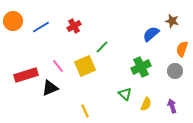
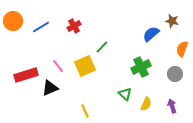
gray circle: moved 3 px down
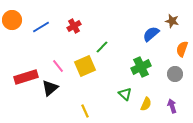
orange circle: moved 1 px left, 1 px up
red rectangle: moved 2 px down
black triangle: rotated 18 degrees counterclockwise
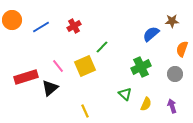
brown star: rotated 16 degrees counterclockwise
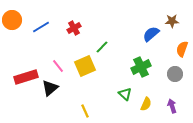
red cross: moved 2 px down
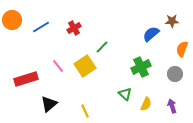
yellow square: rotated 10 degrees counterclockwise
red rectangle: moved 2 px down
black triangle: moved 1 px left, 16 px down
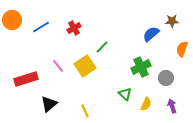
gray circle: moved 9 px left, 4 px down
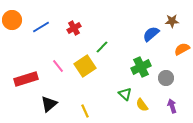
orange semicircle: rotated 42 degrees clockwise
yellow semicircle: moved 4 px left, 1 px down; rotated 120 degrees clockwise
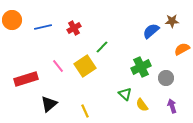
blue line: moved 2 px right; rotated 18 degrees clockwise
blue semicircle: moved 3 px up
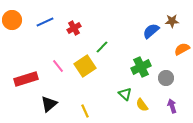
blue line: moved 2 px right, 5 px up; rotated 12 degrees counterclockwise
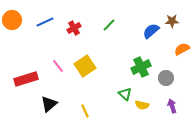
green line: moved 7 px right, 22 px up
yellow semicircle: rotated 40 degrees counterclockwise
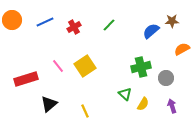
red cross: moved 1 px up
green cross: rotated 12 degrees clockwise
yellow semicircle: moved 1 px right, 1 px up; rotated 72 degrees counterclockwise
